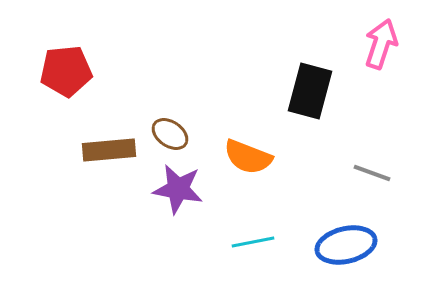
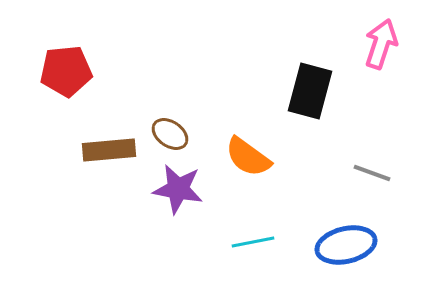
orange semicircle: rotated 15 degrees clockwise
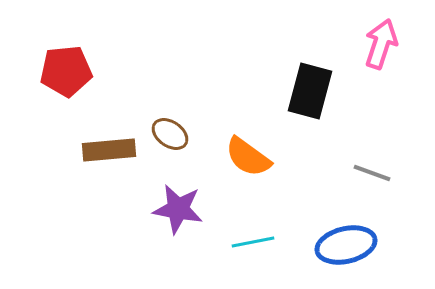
purple star: moved 20 px down
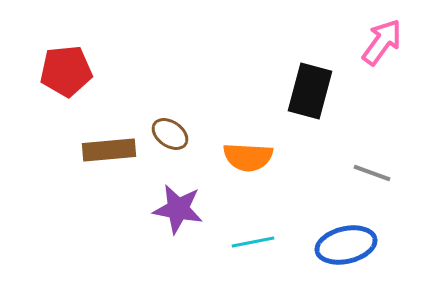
pink arrow: moved 1 px right, 2 px up; rotated 18 degrees clockwise
orange semicircle: rotated 33 degrees counterclockwise
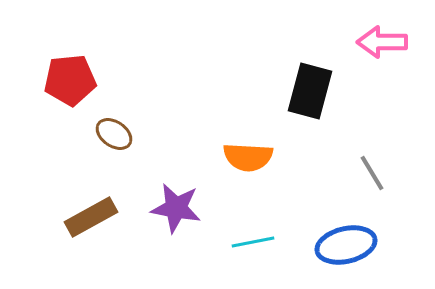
pink arrow: rotated 126 degrees counterclockwise
red pentagon: moved 4 px right, 9 px down
brown ellipse: moved 56 px left
brown rectangle: moved 18 px left, 67 px down; rotated 24 degrees counterclockwise
gray line: rotated 39 degrees clockwise
purple star: moved 2 px left, 1 px up
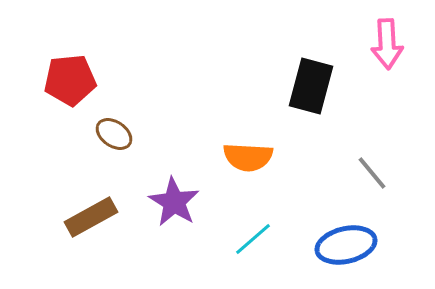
pink arrow: moved 5 px right, 2 px down; rotated 93 degrees counterclockwise
black rectangle: moved 1 px right, 5 px up
gray line: rotated 9 degrees counterclockwise
purple star: moved 2 px left, 6 px up; rotated 21 degrees clockwise
cyan line: moved 3 px up; rotated 30 degrees counterclockwise
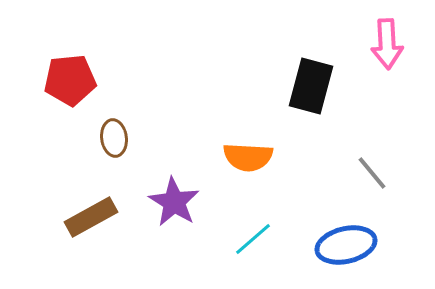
brown ellipse: moved 4 px down; rotated 48 degrees clockwise
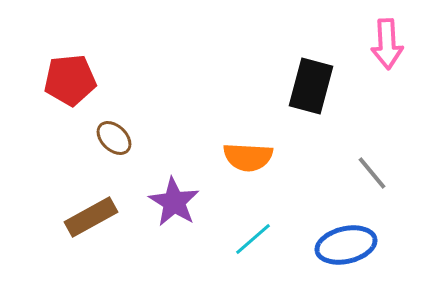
brown ellipse: rotated 39 degrees counterclockwise
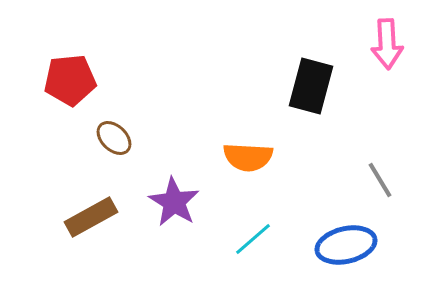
gray line: moved 8 px right, 7 px down; rotated 9 degrees clockwise
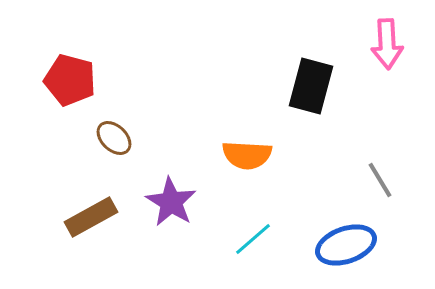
red pentagon: rotated 21 degrees clockwise
orange semicircle: moved 1 px left, 2 px up
purple star: moved 3 px left
blue ellipse: rotated 6 degrees counterclockwise
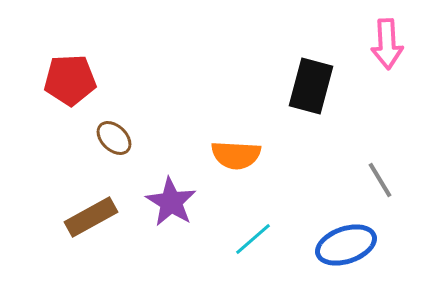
red pentagon: rotated 18 degrees counterclockwise
orange semicircle: moved 11 px left
